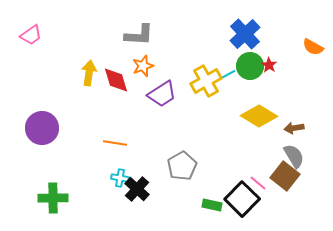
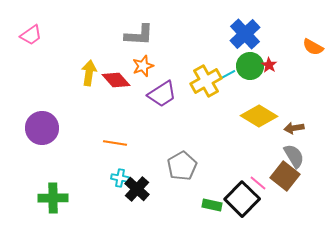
red diamond: rotated 24 degrees counterclockwise
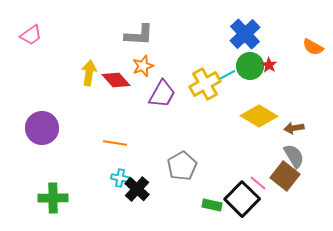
yellow cross: moved 1 px left, 3 px down
purple trapezoid: rotated 28 degrees counterclockwise
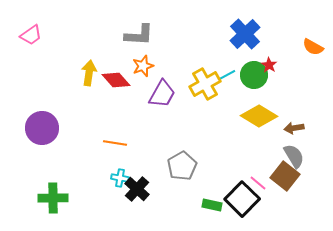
green circle: moved 4 px right, 9 px down
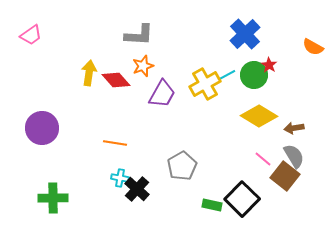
pink line: moved 5 px right, 24 px up
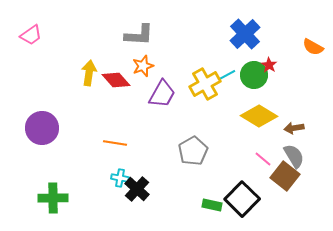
gray pentagon: moved 11 px right, 15 px up
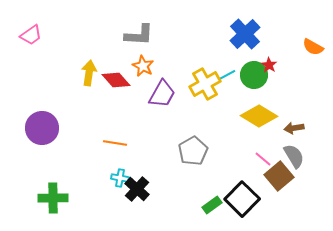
orange star: rotated 25 degrees counterclockwise
brown square: moved 6 px left; rotated 12 degrees clockwise
green rectangle: rotated 48 degrees counterclockwise
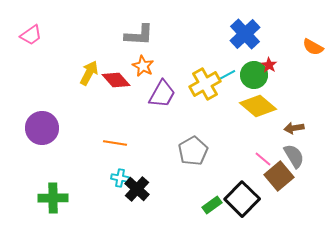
yellow arrow: rotated 20 degrees clockwise
yellow diamond: moved 1 px left, 10 px up; rotated 9 degrees clockwise
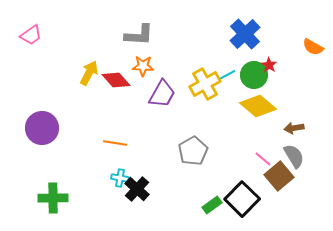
orange star: rotated 25 degrees counterclockwise
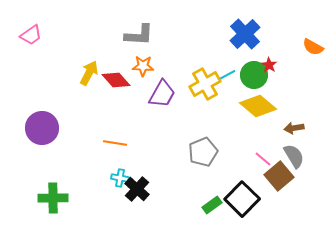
gray pentagon: moved 10 px right, 1 px down; rotated 8 degrees clockwise
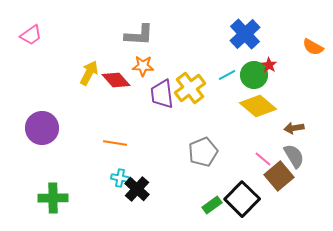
yellow cross: moved 15 px left, 4 px down; rotated 8 degrees counterclockwise
purple trapezoid: rotated 144 degrees clockwise
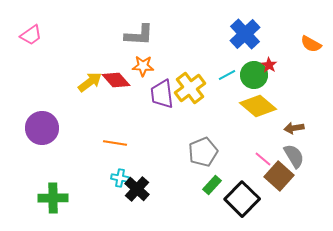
orange semicircle: moved 2 px left, 3 px up
yellow arrow: moved 1 px right, 9 px down; rotated 25 degrees clockwise
brown square: rotated 8 degrees counterclockwise
green rectangle: moved 20 px up; rotated 12 degrees counterclockwise
